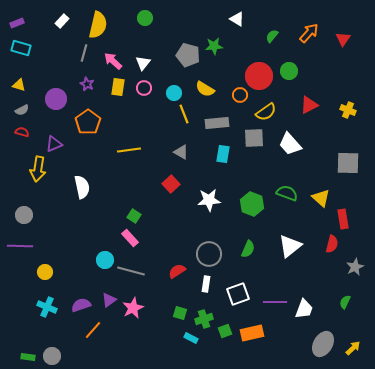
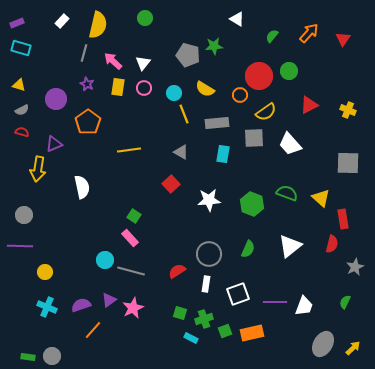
white trapezoid at (304, 309): moved 3 px up
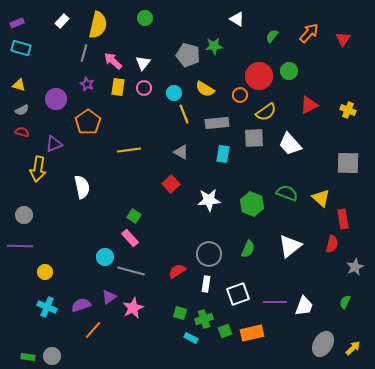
cyan circle at (105, 260): moved 3 px up
purple triangle at (109, 300): moved 3 px up
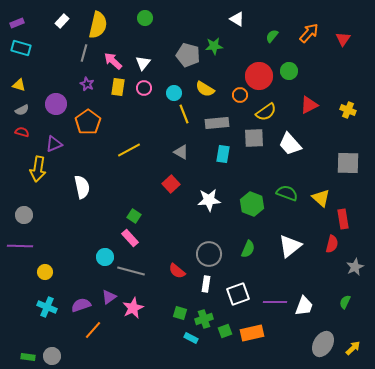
purple circle at (56, 99): moved 5 px down
yellow line at (129, 150): rotated 20 degrees counterclockwise
red semicircle at (177, 271): rotated 108 degrees counterclockwise
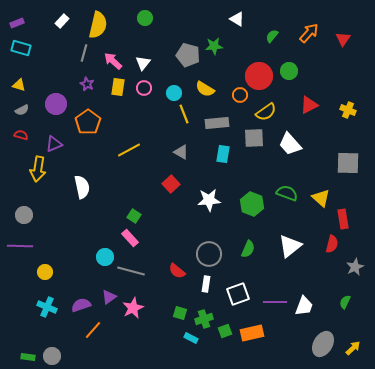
red semicircle at (22, 132): moved 1 px left, 3 px down
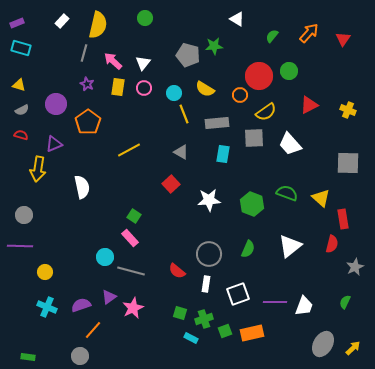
gray circle at (52, 356): moved 28 px right
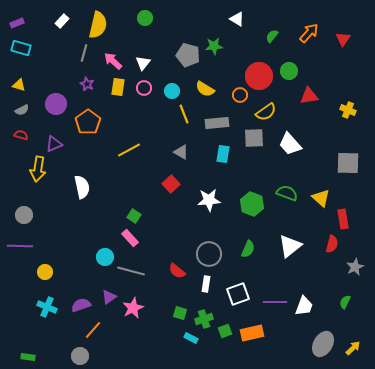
cyan circle at (174, 93): moved 2 px left, 2 px up
red triangle at (309, 105): moved 9 px up; rotated 18 degrees clockwise
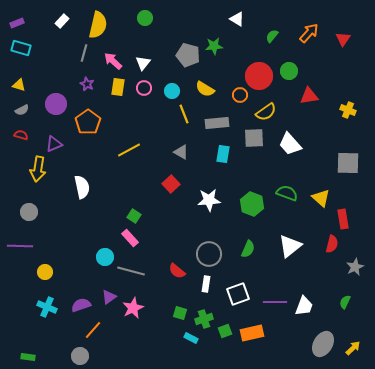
gray circle at (24, 215): moved 5 px right, 3 px up
